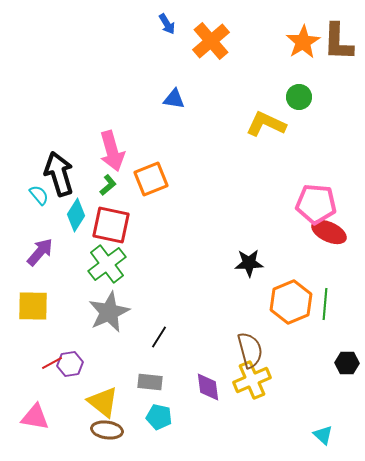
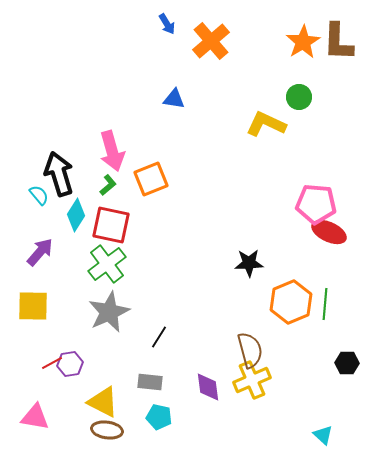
yellow triangle: rotated 12 degrees counterclockwise
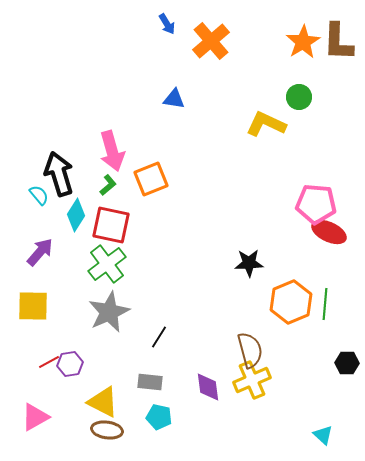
red line: moved 3 px left, 1 px up
pink triangle: rotated 40 degrees counterclockwise
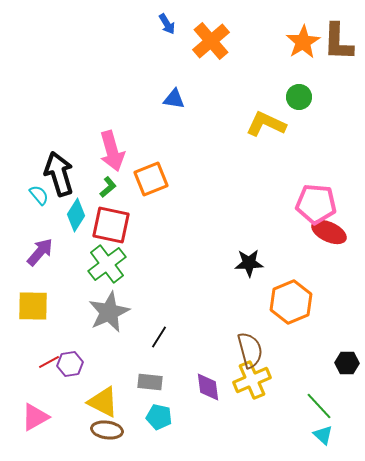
green L-shape: moved 2 px down
green line: moved 6 px left, 102 px down; rotated 48 degrees counterclockwise
